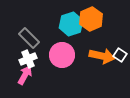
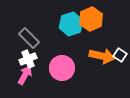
pink circle: moved 13 px down
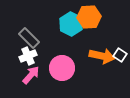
orange hexagon: moved 2 px left, 2 px up; rotated 20 degrees clockwise
cyan hexagon: rotated 15 degrees counterclockwise
white cross: moved 3 px up
pink arrow: moved 6 px right; rotated 12 degrees clockwise
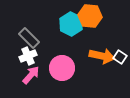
orange hexagon: moved 1 px right, 1 px up; rotated 10 degrees clockwise
white square: moved 2 px down
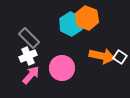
orange hexagon: moved 3 px left, 2 px down; rotated 15 degrees clockwise
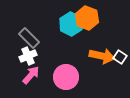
pink circle: moved 4 px right, 9 px down
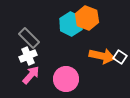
pink circle: moved 2 px down
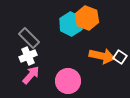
pink circle: moved 2 px right, 2 px down
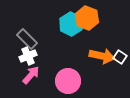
gray rectangle: moved 2 px left, 1 px down
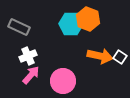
orange hexagon: moved 1 px right, 1 px down
cyan hexagon: rotated 25 degrees counterclockwise
gray rectangle: moved 8 px left, 12 px up; rotated 20 degrees counterclockwise
orange arrow: moved 2 px left
pink circle: moved 5 px left
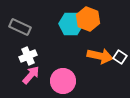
gray rectangle: moved 1 px right
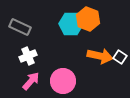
pink arrow: moved 6 px down
